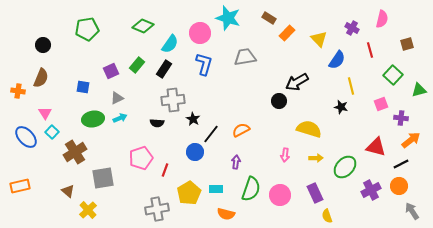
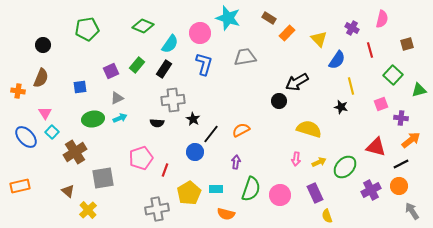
blue square at (83, 87): moved 3 px left; rotated 16 degrees counterclockwise
pink arrow at (285, 155): moved 11 px right, 4 px down
yellow arrow at (316, 158): moved 3 px right, 4 px down; rotated 24 degrees counterclockwise
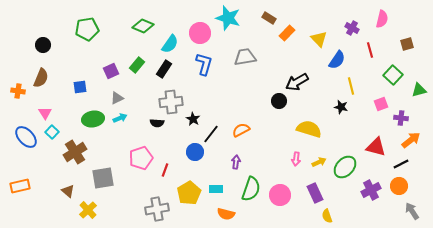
gray cross at (173, 100): moved 2 px left, 2 px down
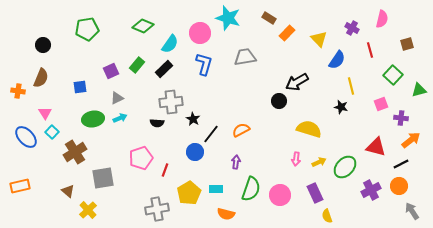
black rectangle at (164, 69): rotated 12 degrees clockwise
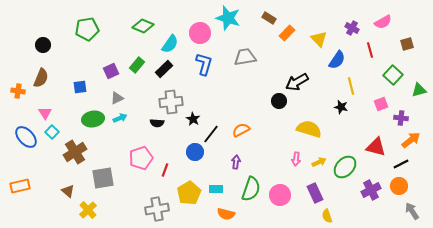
pink semicircle at (382, 19): moved 1 px right, 3 px down; rotated 48 degrees clockwise
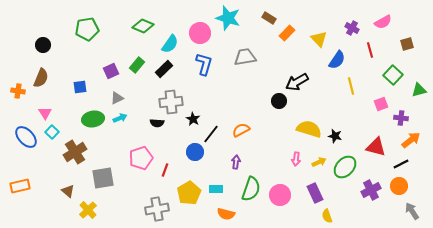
black star at (341, 107): moved 6 px left, 29 px down
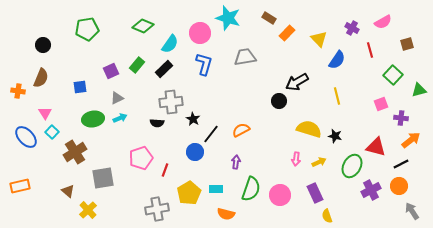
yellow line at (351, 86): moved 14 px left, 10 px down
green ellipse at (345, 167): moved 7 px right, 1 px up; rotated 15 degrees counterclockwise
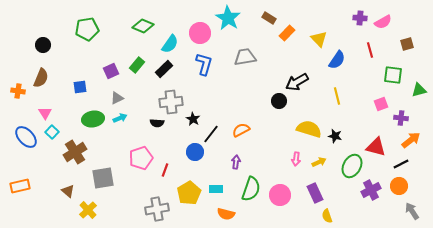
cyan star at (228, 18): rotated 15 degrees clockwise
purple cross at (352, 28): moved 8 px right, 10 px up; rotated 24 degrees counterclockwise
green square at (393, 75): rotated 36 degrees counterclockwise
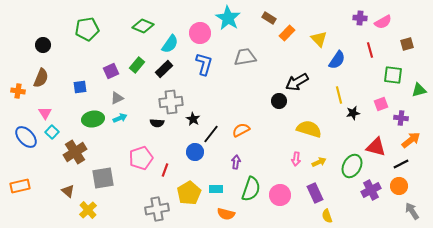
yellow line at (337, 96): moved 2 px right, 1 px up
black star at (335, 136): moved 18 px right, 23 px up; rotated 24 degrees counterclockwise
